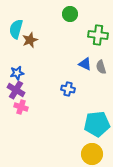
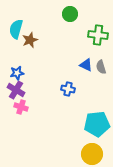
blue triangle: moved 1 px right, 1 px down
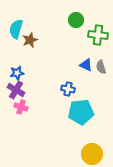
green circle: moved 6 px right, 6 px down
cyan pentagon: moved 16 px left, 12 px up
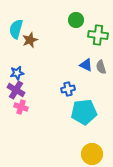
blue cross: rotated 24 degrees counterclockwise
cyan pentagon: moved 3 px right
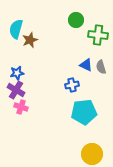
blue cross: moved 4 px right, 4 px up
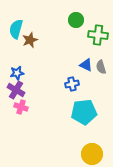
blue cross: moved 1 px up
